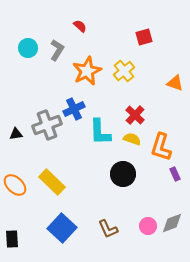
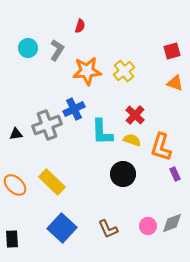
red semicircle: rotated 64 degrees clockwise
red square: moved 28 px right, 14 px down
orange star: rotated 20 degrees clockwise
cyan L-shape: moved 2 px right
yellow semicircle: moved 1 px down
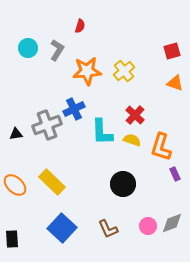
black circle: moved 10 px down
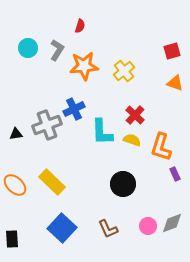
orange star: moved 3 px left, 5 px up
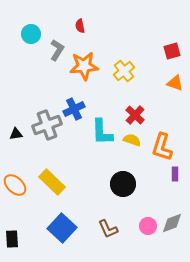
red semicircle: rotated 152 degrees clockwise
cyan circle: moved 3 px right, 14 px up
orange L-shape: moved 1 px right
purple rectangle: rotated 24 degrees clockwise
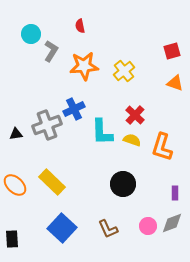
gray L-shape: moved 6 px left, 1 px down
purple rectangle: moved 19 px down
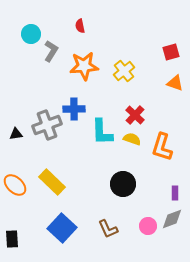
red square: moved 1 px left, 1 px down
blue cross: rotated 25 degrees clockwise
yellow semicircle: moved 1 px up
gray diamond: moved 4 px up
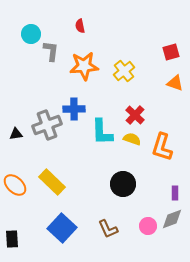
gray L-shape: rotated 25 degrees counterclockwise
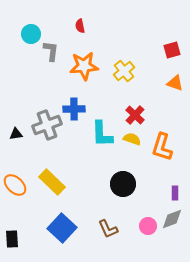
red square: moved 1 px right, 2 px up
cyan L-shape: moved 2 px down
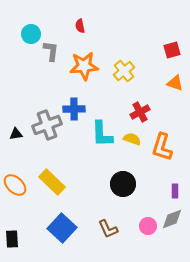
red cross: moved 5 px right, 3 px up; rotated 18 degrees clockwise
purple rectangle: moved 2 px up
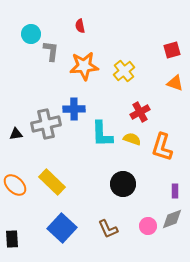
gray cross: moved 1 px left, 1 px up; rotated 8 degrees clockwise
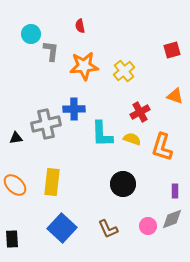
orange triangle: moved 13 px down
black triangle: moved 4 px down
yellow rectangle: rotated 52 degrees clockwise
